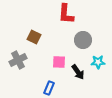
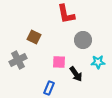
red L-shape: rotated 15 degrees counterclockwise
black arrow: moved 2 px left, 2 px down
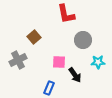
brown square: rotated 24 degrees clockwise
black arrow: moved 1 px left, 1 px down
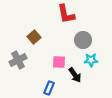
cyan star: moved 7 px left, 2 px up
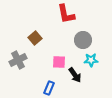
brown square: moved 1 px right, 1 px down
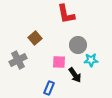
gray circle: moved 5 px left, 5 px down
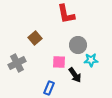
gray cross: moved 1 px left, 3 px down
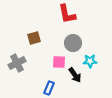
red L-shape: moved 1 px right
brown square: moved 1 px left; rotated 24 degrees clockwise
gray circle: moved 5 px left, 2 px up
cyan star: moved 1 px left, 1 px down
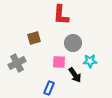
red L-shape: moved 6 px left, 1 px down; rotated 15 degrees clockwise
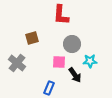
brown square: moved 2 px left
gray circle: moved 1 px left, 1 px down
gray cross: rotated 24 degrees counterclockwise
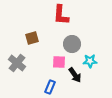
blue rectangle: moved 1 px right, 1 px up
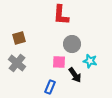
brown square: moved 13 px left
cyan star: rotated 16 degrees clockwise
